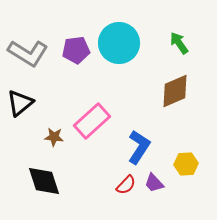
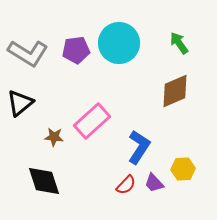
yellow hexagon: moved 3 px left, 5 px down
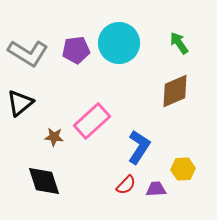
purple trapezoid: moved 2 px right, 6 px down; rotated 130 degrees clockwise
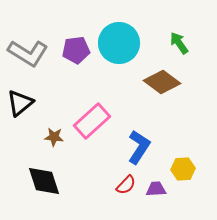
brown diamond: moved 13 px left, 9 px up; rotated 60 degrees clockwise
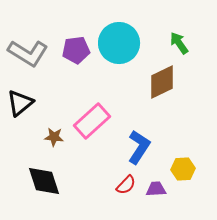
brown diamond: rotated 63 degrees counterclockwise
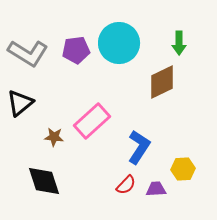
green arrow: rotated 145 degrees counterclockwise
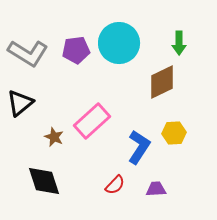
brown star: rotated 18 degrees clockwise
yellow hexagon: moved 9 px left, 36 px up
red semicircle: moved 11 px left
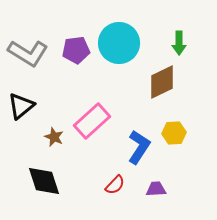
black triangle: moved 1 px right, 3 px down
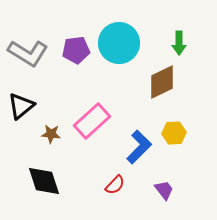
brown star: moved 3 px left, 3 px up; rotated 18 degrees counterclockwise
blue L-shape: rotated 12 degrees clockwise
purple trapezoid: moved 8 px right, 1 px down; rotated 55 degrees clockwise
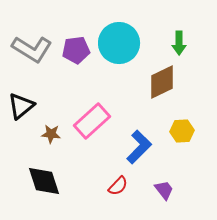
gray L-shape: moved 4 px right, 4 px up
yellow hexagon: moved 8 px right, 2 px up
red semicircle: moved 3 px right, 1 px down
